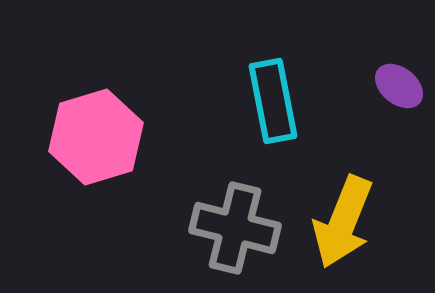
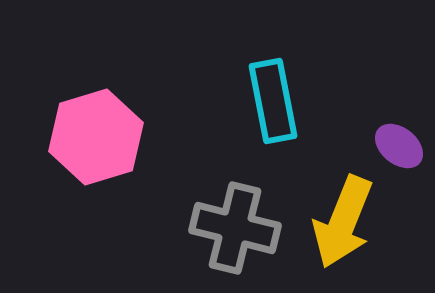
purple ellipse: moved 60 px down
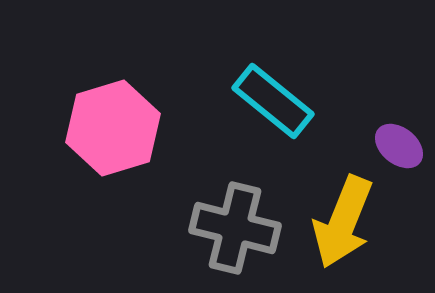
cyan rectangle: rotated 40 degrees counterclockwise
pink hexagon: moved 17 px right, 9 px up
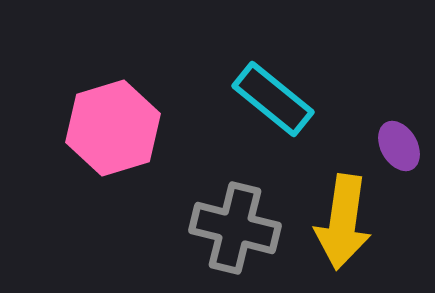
cyan rectangle: moved 2 px up
purple ellipse: rotated 21 degrees clockwise
yellow arrow: rotated 14 degrees counterclockwise
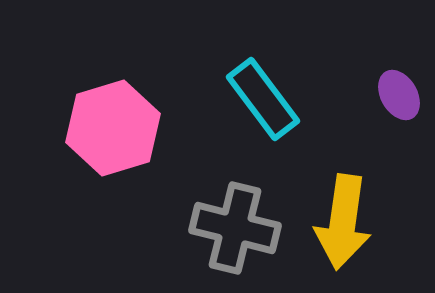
cyan rectangle: moved 10 px left; rotated 14 degrees clockwise
purple ellipse: moved 51 px up
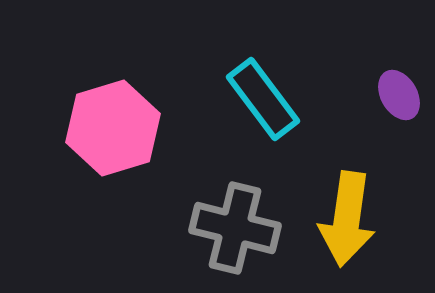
yellow arrow: moved 4 px right, 3 px up
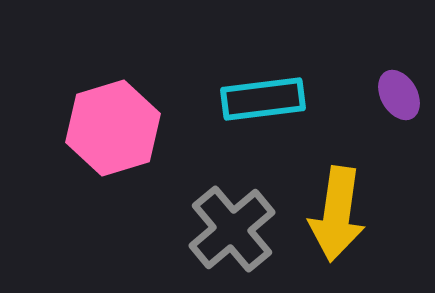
cyan rectangle: rotated 60 degrees counterclockwise
yellow arrow: moved 10 px left, 5 px up
gray cross: moved 3 px left, 1 px down; rotated 36 degrees clockwise
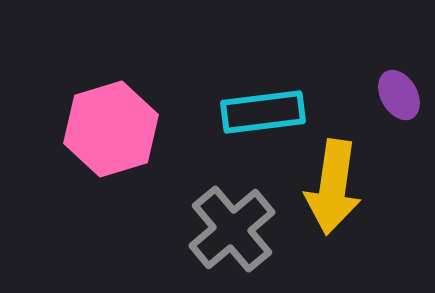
cyan rectangle: moved 13 px down
pink hexagon: moved 2 px left, 1 px down
yellow arrow: moved 4 px left, 27 px up
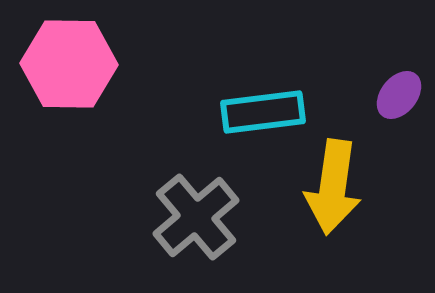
purple ellipse: rotated 69 degrees clockwise
pink hexagon: moved 42 px left, 65 px up; rotated 18 degrees clockwise
gray cross: moved 36 px left, 12 px up
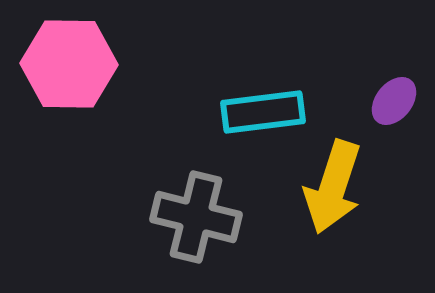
purple ellipse: moved 5 px left, 6 px down
yellow arrow: rotated 10 degrees clockwise
gray cross: rotated 36 degrees counterclockwise
